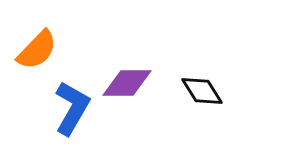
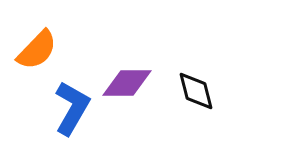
black diamond: moved 6 px left; rotated 18 degrees clockwise
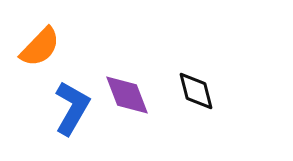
orange semicircle: moved 3 px right, 3 px up
purple diamond: moved 12 px down; rotated 69 degrees clockwise
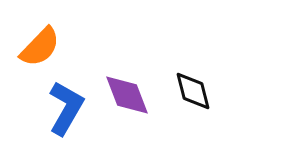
black diamond: moved 3 px left
blue L-shape: moved 6 px left
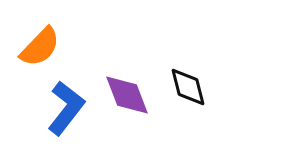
black diamond: moved 5 px left, 4 px up
blue L-shape: rotated 8 degrees clockwise
